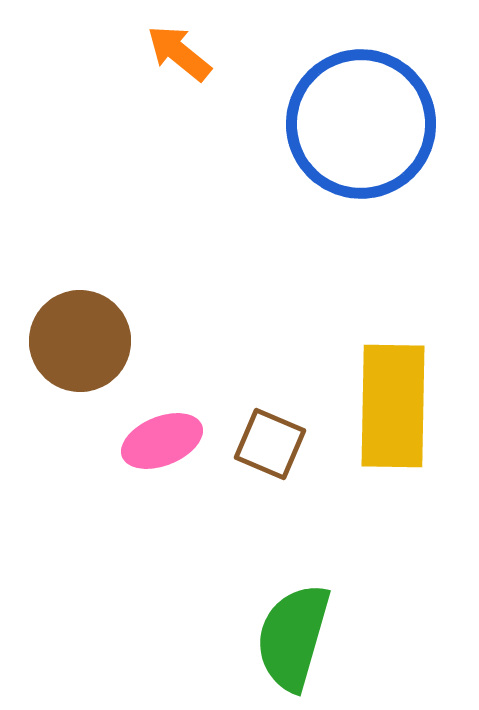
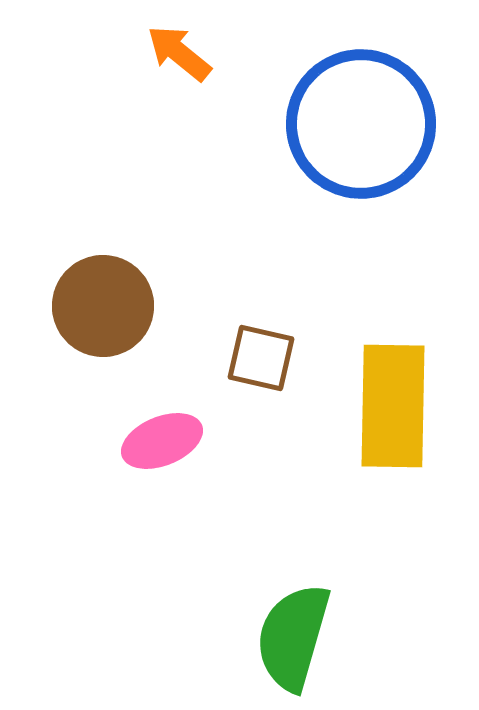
brown circle: moved 23 px right, 35 px up
brown square: moved 9 px left, 86 px up; rotated 10 degrees counterclockwise
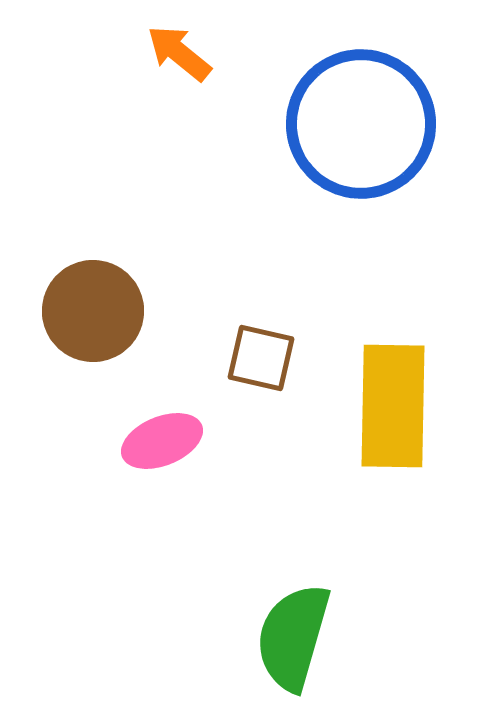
brown circle: moved 10 px left, 5 px down
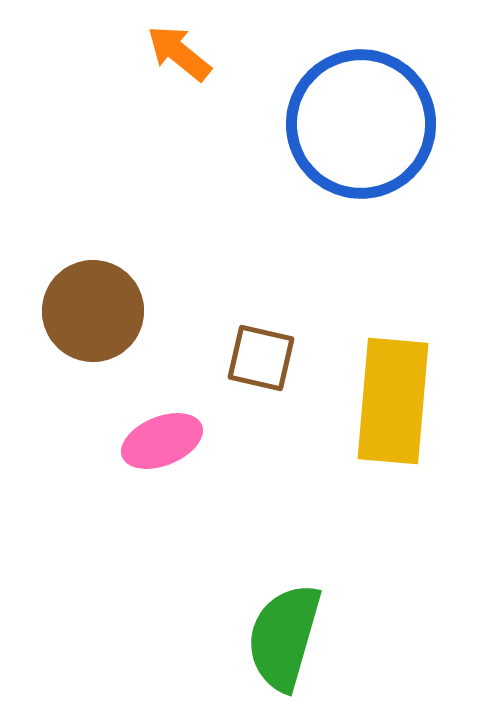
yellow rectangle: moved 5 px up; rotated 4 degrees clockwise
green semicircle: moved 9 px left
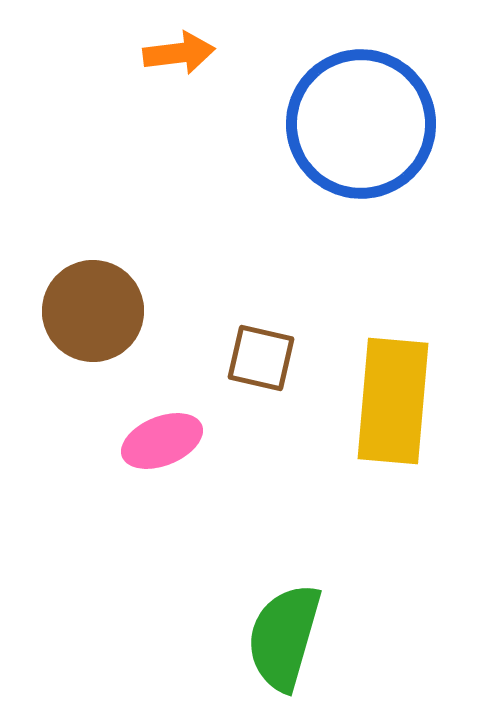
orange arrow: rotated 134 degrees clockwise
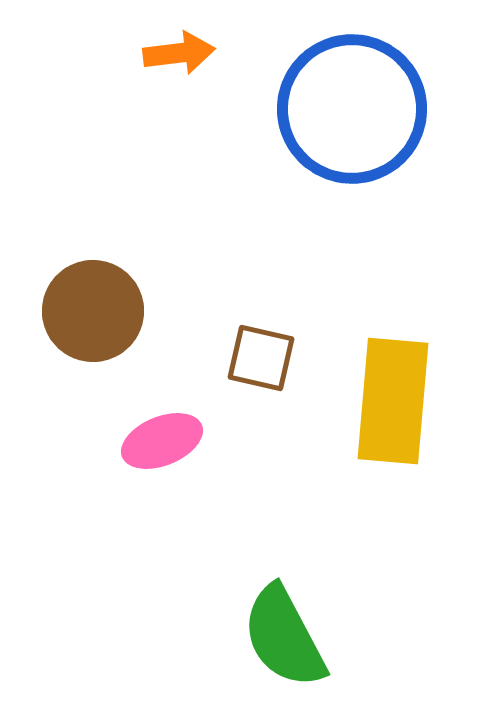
blue circle: moved 9 px left, 15 px up
green semicircle: rotated 44 degrees counterclockwise
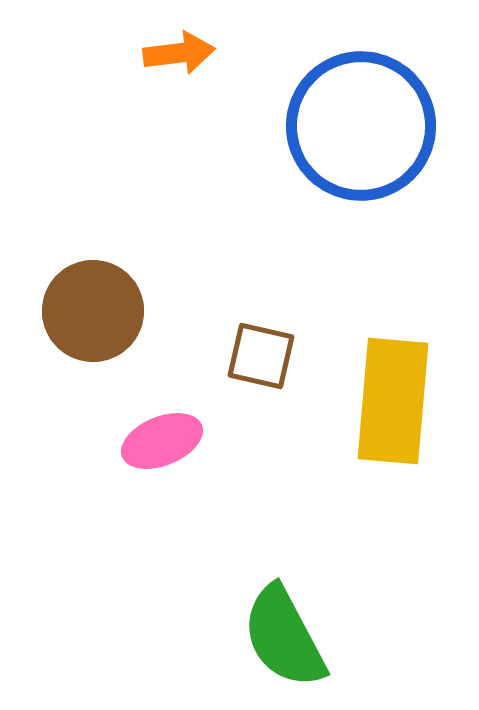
blue circle: moved 9 px right, 17 px down
brown square: moved 2 px up
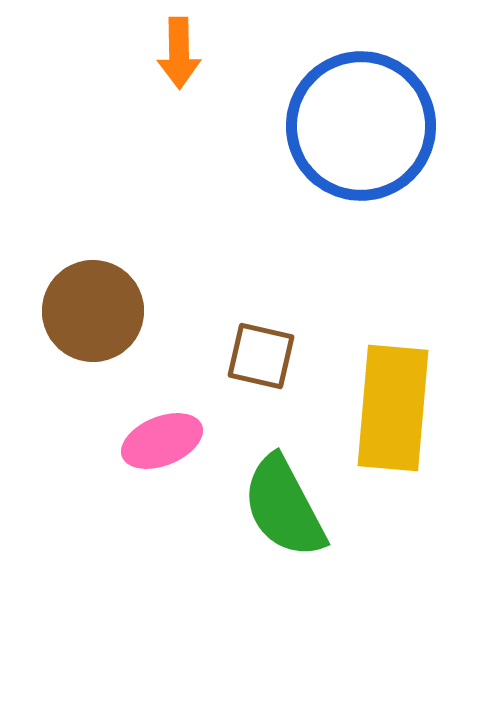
orange arrow: rotated 96 degrees clockwise
yellow rectangle: moved 7 px down
green semicircle: moved 130 px up
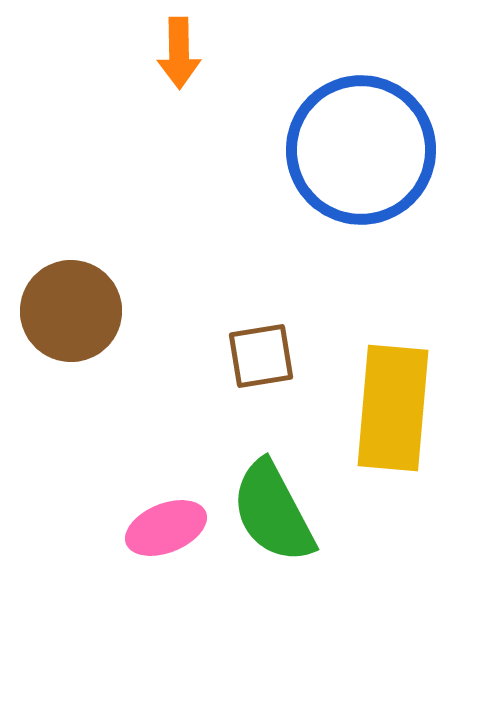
blue circle: moved 24 px down
brown circle: moved 22 px left
brown square: rotated 22 degrees counterclockwise
pink ellipse: moved 4 px right, 87 px down
green semicircle: moved 11 px left, 5 px down
